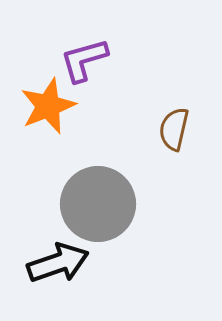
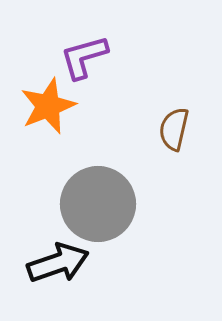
purple L-shape: moved 3 px up
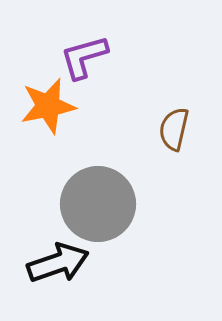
orange star: rotated 10 degrees clockwise
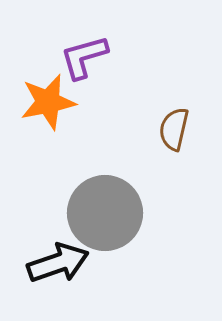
orange star: moved 4 px up
gray circle: moved 7 px right, 9 px down
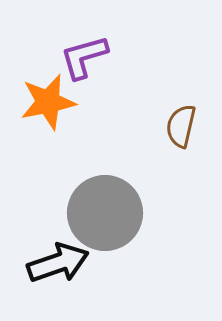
brown semicircle: moved 7 px right, 3 px up
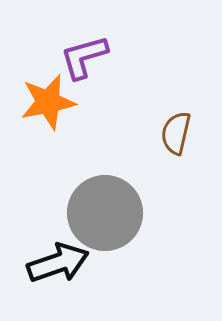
brown semicircle: moved 5 px left, 7 px down
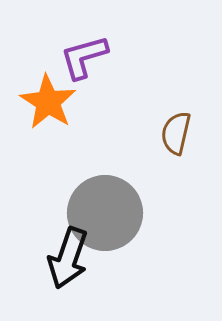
orange star: rotated 28 degrees counterclockwise
black arrow: moved 10 px right, 5 px up; rotated 128 degrees clockwise
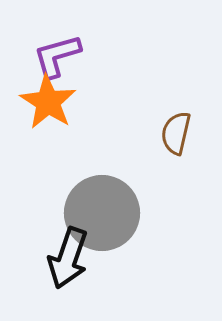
purple L-shape: moved 27 px left, 1 px up
gray circle: moved 3 px left
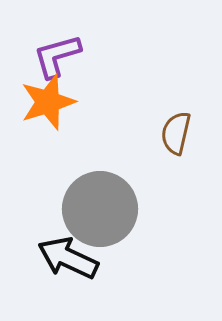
orange star: rotated 22 degrees clockwise
gray circle: moved 2 px left, 4 px up
black arrow: rotated 96 degrees clockwise
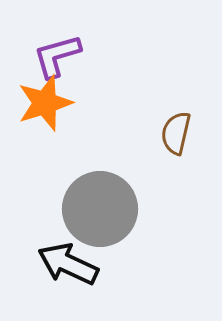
orange star: moved 3 px left, 1 px down
black arrow: moved 6 px down
